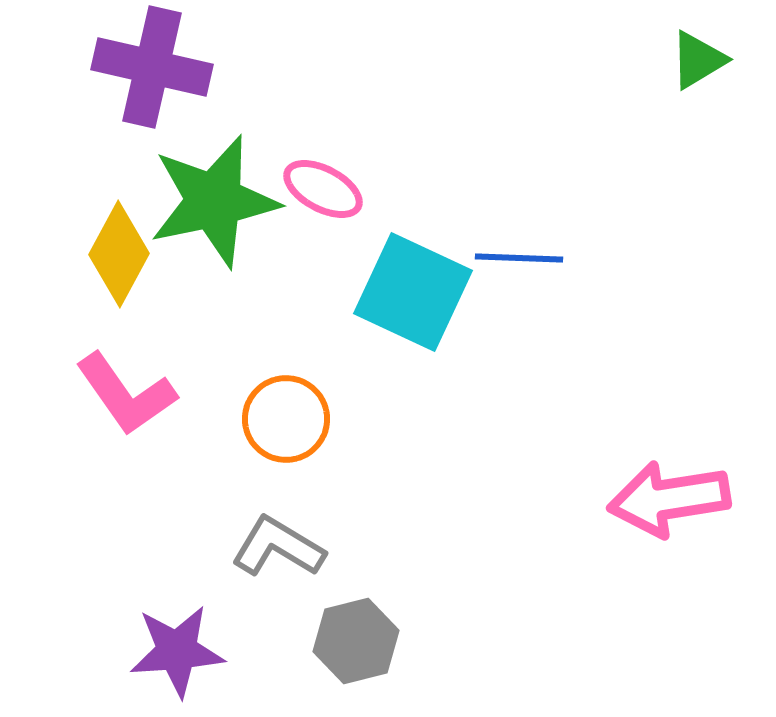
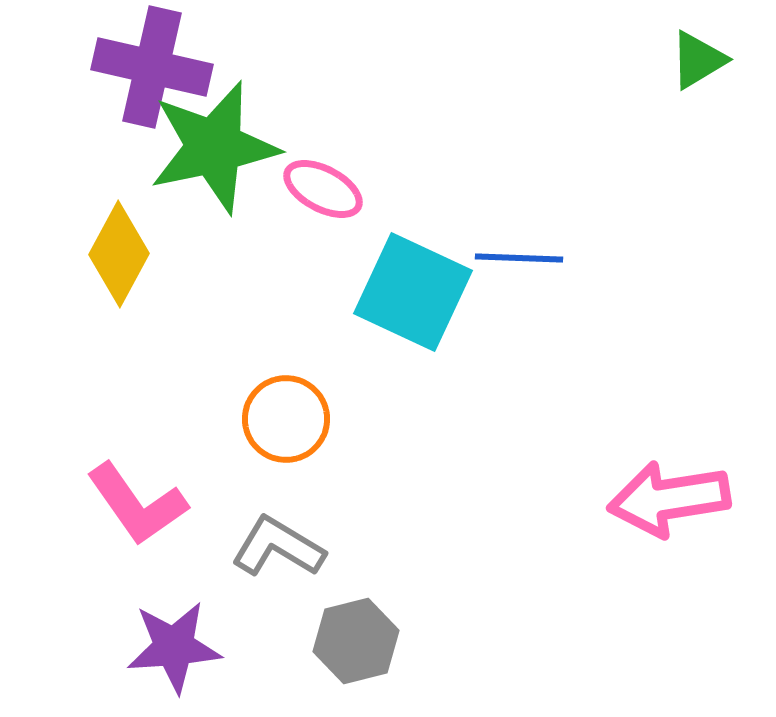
green star: moved 54 px up
pink L-shape: moved 11 px right, 110 px down
purple star: moved 3 px left, 4 px up
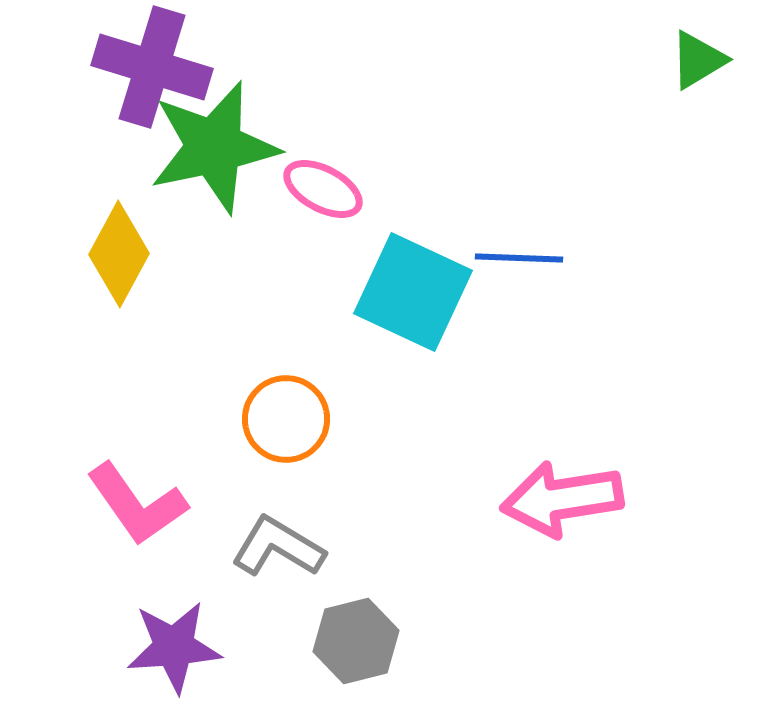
purple cross: rotated 4 degrees clockwise
pink arrow: moved 107 px left
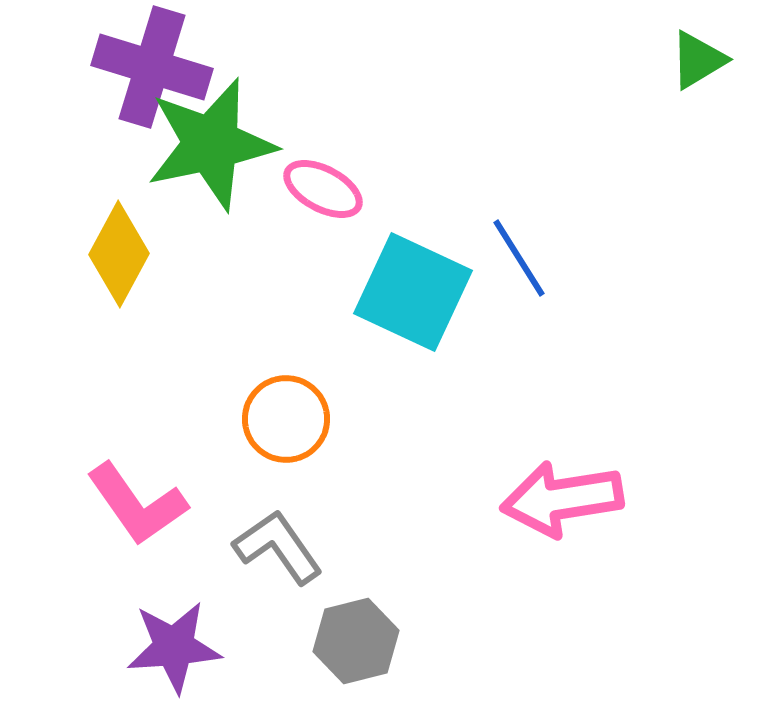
green star: moved 3 px left, 3 px up
blue line: rotated 56 degrees clockwise
gray L-shape: rotated 24 degrees clockwise
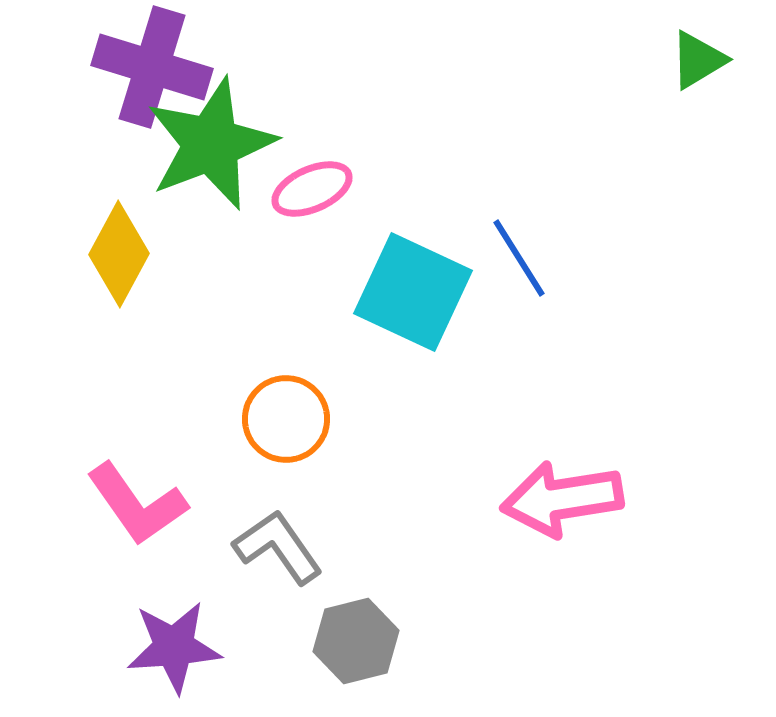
green star: rotated 9 degrees counterclockwise
pink ellipse: moved 11 px left; rotated 52 degrees counterclockwise
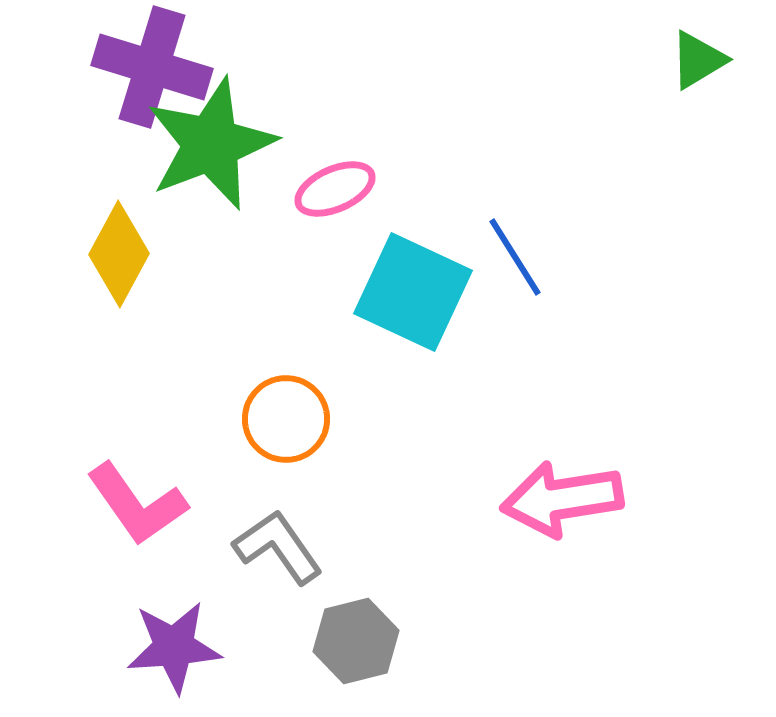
pink ellipse: moved 23 px right
blue line: moved 4 px left, 1 px up
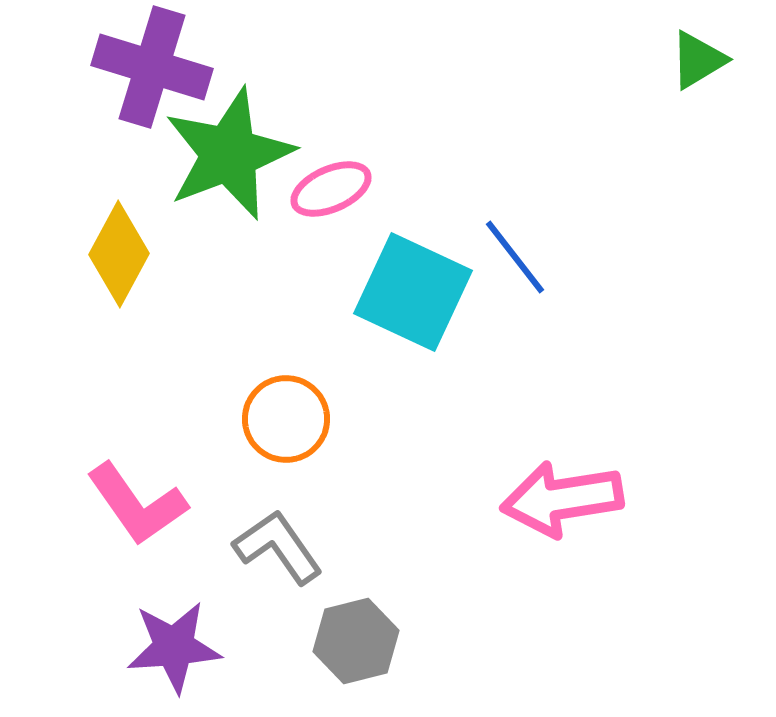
green star: moved 18 px right, 10 px down
pink ellipse: moved 4 px left
blue line: rotated 6 degrees counterclockwise
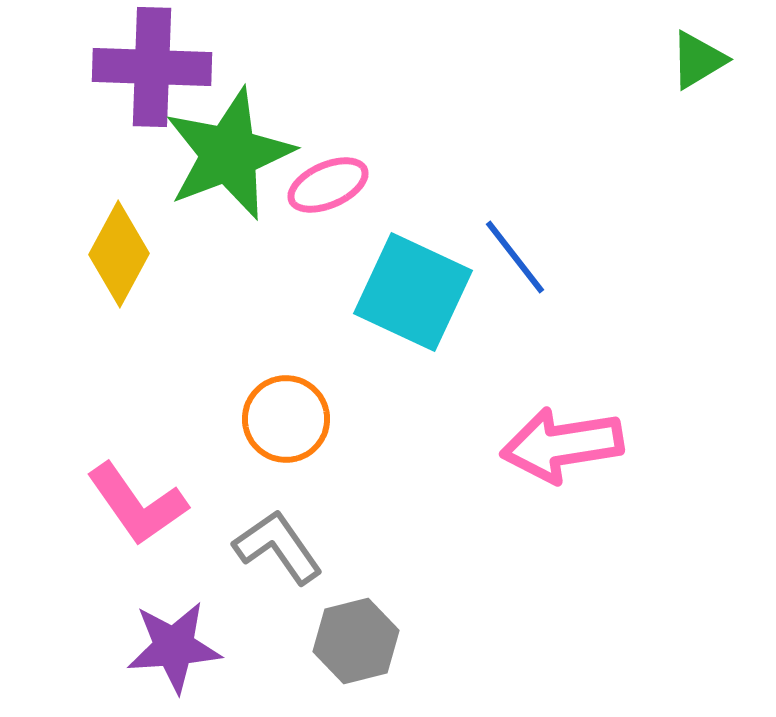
purple cross: rotated 15 degrees counterclockwise
pink ellipse: moved 3 px left, 4 px up
pink arrow: moved 54 px up
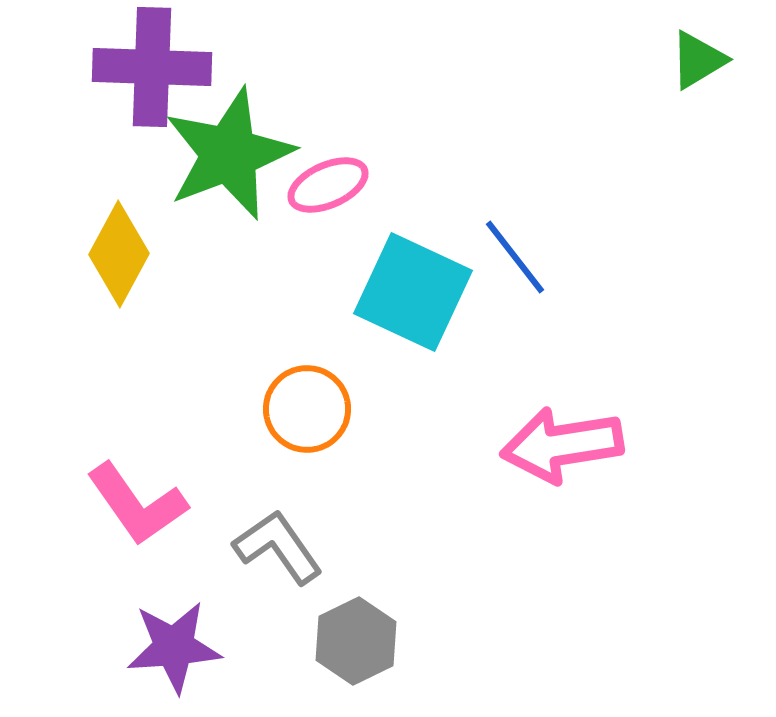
orange circle: moved 21 px right, 10 px up
gray hexagon: rotated 12 degrees counterclockwise
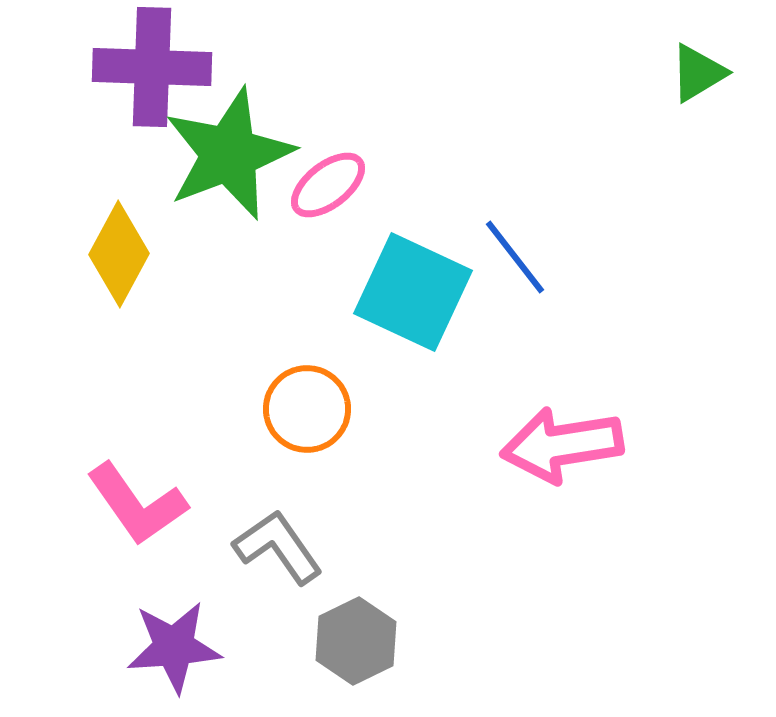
green triangle: moved 13 px down
pink ellipse: rotated 14 degrees counterclockwise
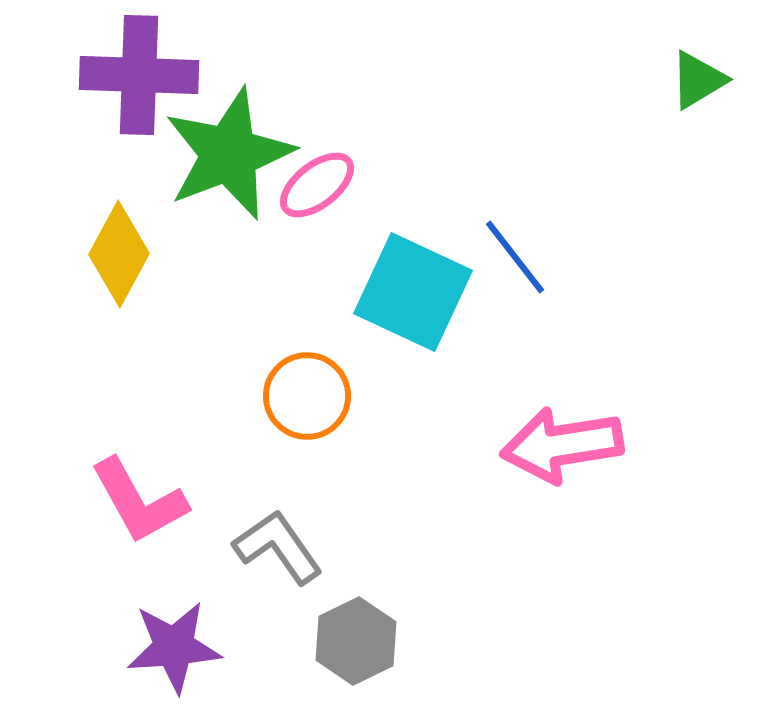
purple cross: moved 13 px left, 8 px down
green triangle: moved 7 px down
pink ellipse: moved 11 px left
orange circle: moved 13 px up
pink L-shape: moved 2 px right, 3 px up; rotated 6 degrees clockwise
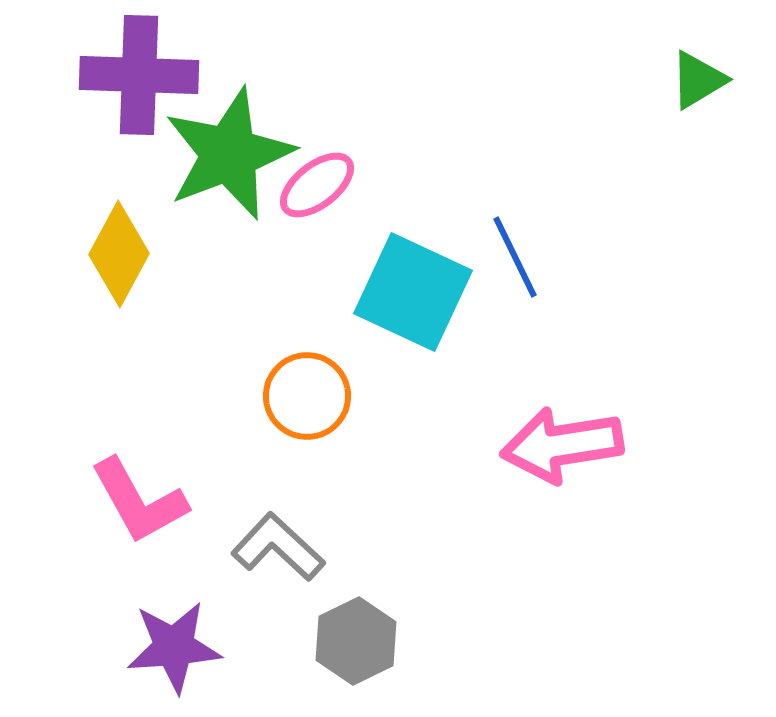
blue line: rotated 12 degrees clockwise
gray L-shape: rotated 12 degrees counterclockwise
